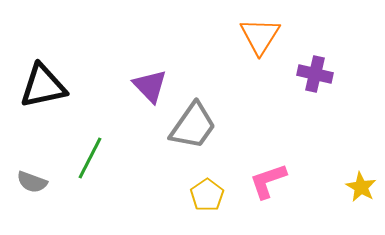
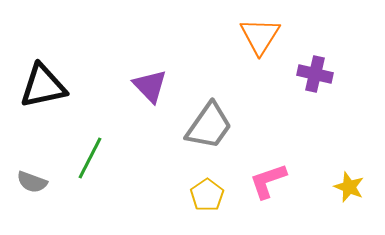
gray trapezoid: moved 16 px right
yellow star: moved 12 px left; rotated 8 degrees counterclockwise
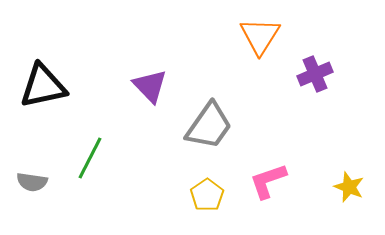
purple cross: rotated 36 degrees counterclockwise
gray semicircle: rotated 12 degrees counterclockwise
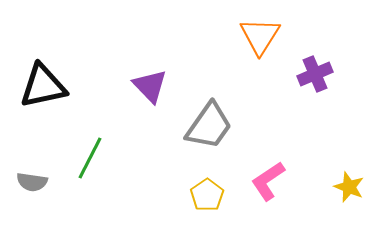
pink L-shape: rotated 15 degrees counterclockwise
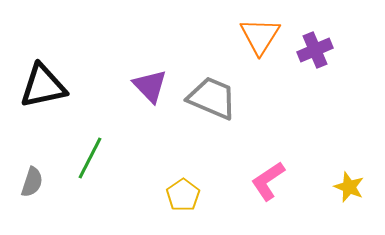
purple cross: moved 24 px up
gray trapezoid: moved 3 px right, 28 px up; rotated 102 degrees counterclockwise
gray semicircle: rotated 80 degrees counterclockwise
yellow pentagon: moved 24 px left
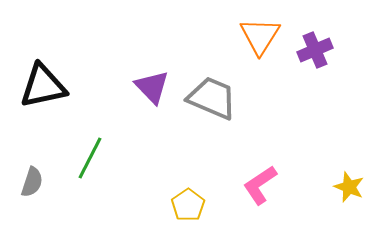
purple triangle: moved 2 px right, 1 px down
pink L-shape: moved 8 px left, 4 px down
yellow pentagon: moved 5 px right, 10 px down
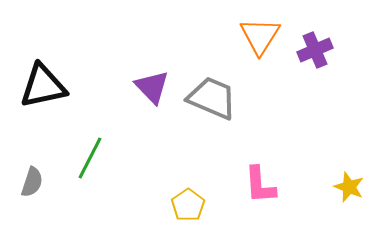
pink L-shape: rotated 60 degrees counterclockwise
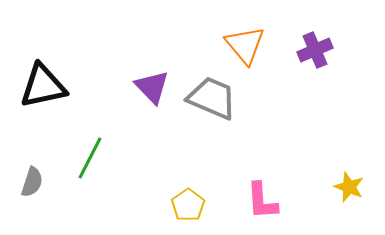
orange triangle: moved 15 px left, 9 px down; rotated 12 degrees counterclockwise
pink L-shape: moved 2 px right, 16 px down
